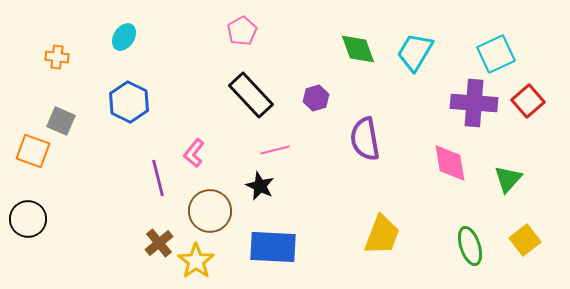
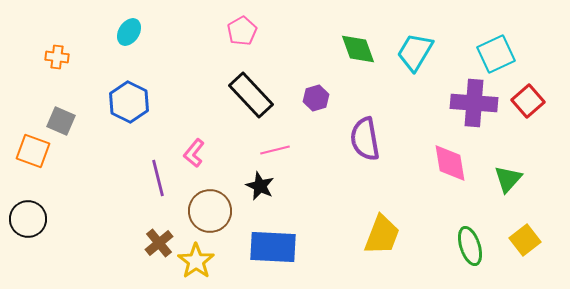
cyan ellipse: moved 5 px right, 5 px up
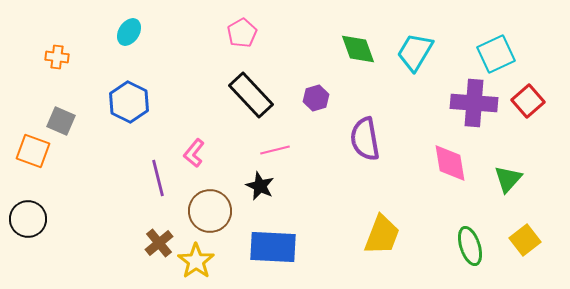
pink pentagon: moved 2 px down
